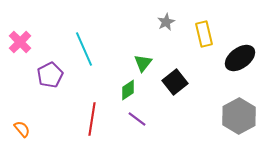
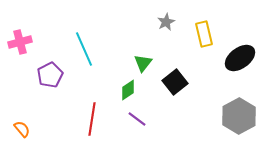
pink cross: rotated 30 degrees clockwise
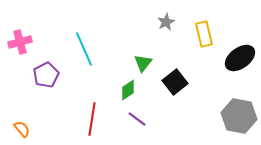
purple pentagon: moved 4 px left
gray hexagon: rotated 20 degrees counterclockwise
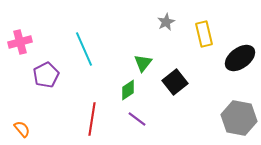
gray hexagon: moved 2 px down
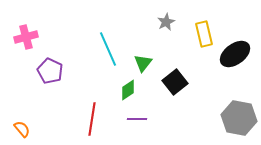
pink cross: moved 6 px right, 5 px up
cyan line: moved 24 px right
black ellipse: moved 5 px left, 4 px up
purple pentagon: moved 4 px right, 4 px up; rotated 20 degrees counterclockwise
purple line: rotated 36 degrees counterclockwise
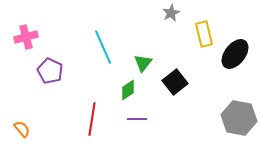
gray star: moved 5 px right, 9 px up
cyan line: moved 5 px left, 2 px up
black ellipse: rotated 16 degrees counterclockwise
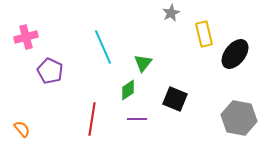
black square: moved 17 px down; rotated 30 degrees counterclockwise
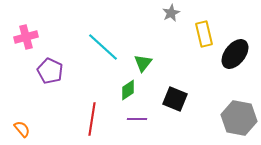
cyan line: rotated 24 degrees counterclockwise
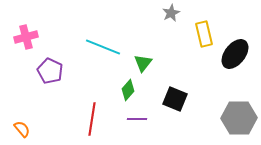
cyan line: rotated 20 degrees counterclockwise
green diamond: rotated 15 degrees counterclockwise
gray hexagon: rotated 12 degrees counterclockwise
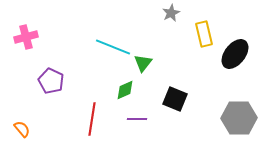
cyan line: moved 10 px right
purple pentagon: moved 1 px right, 10 px down
green diamond: moved 3 px left; rotated 25 degrees clockwise
